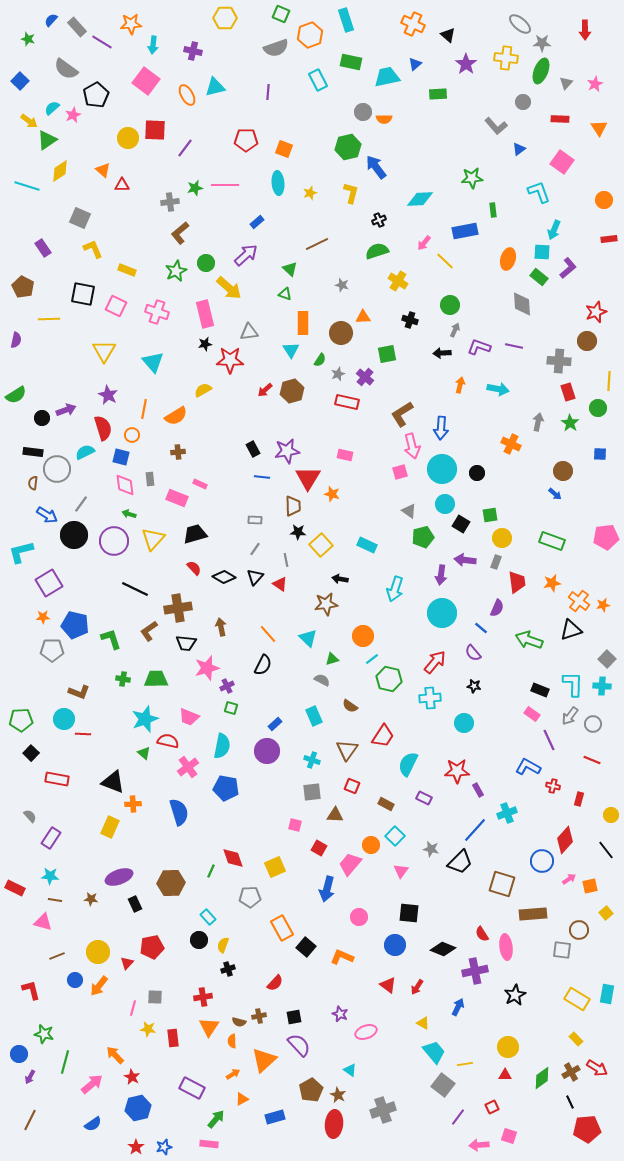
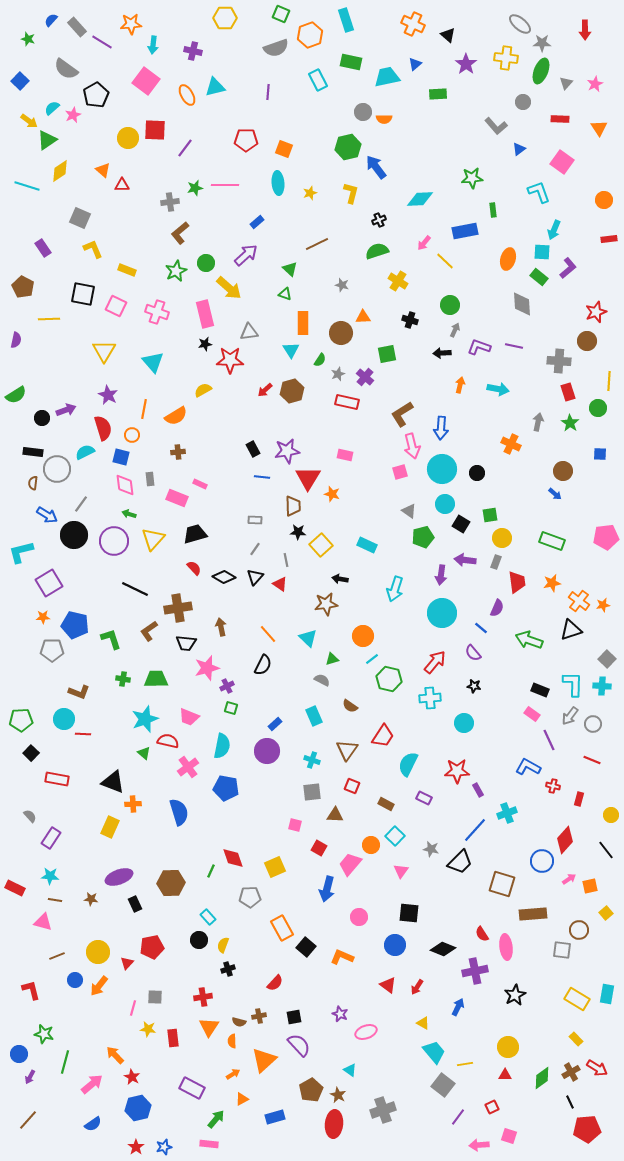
brown line at (30, 1120): moved 2 px left; rotated 15 degrees clockwise
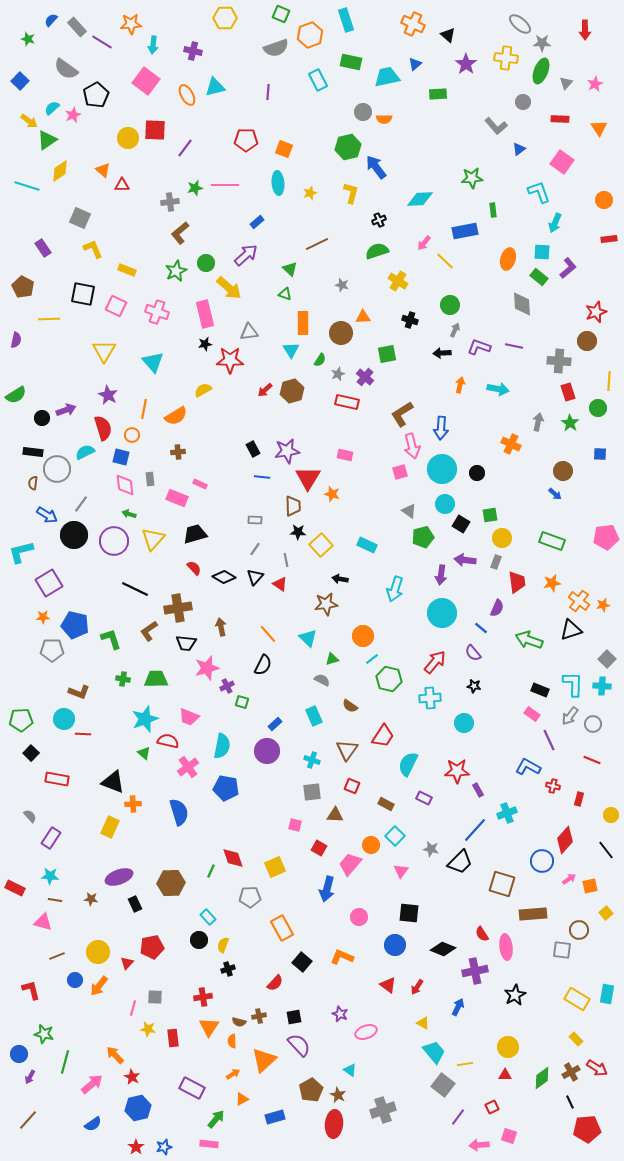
cyan arrow at (554, 230): moved 1 px right, 7 px up
green square at (231, 708): moved 11 px right, 6 px up
black square at (306, 947): moved 4 px left, 15 px down
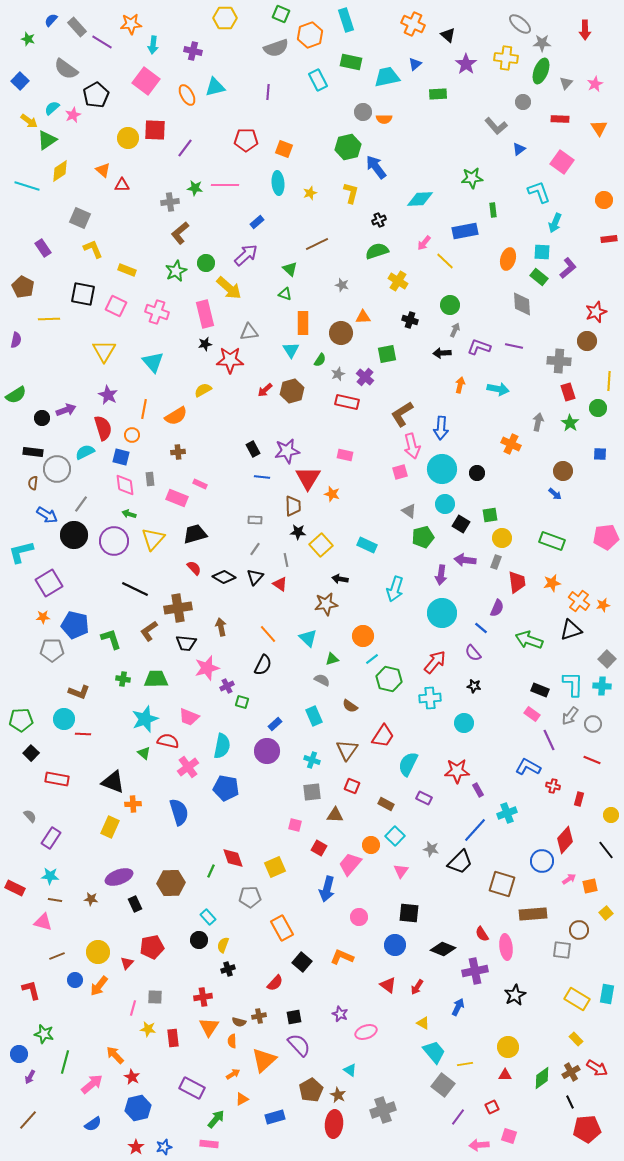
green star at (195, 188): rotated 21 degrees clockwise
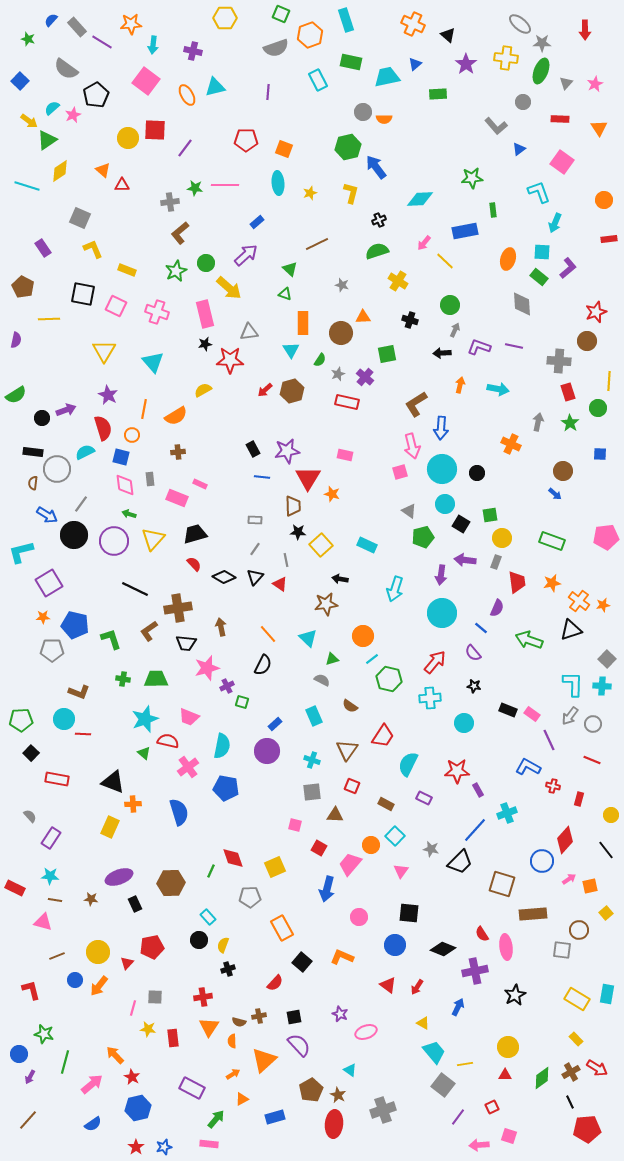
brown L-shape at (402, 414): moved 14 px right, 10 px up
red semicircle at (194, 568): moved 4 px up
black rectangle at (540, 690): moved 32 px left, 20 px down
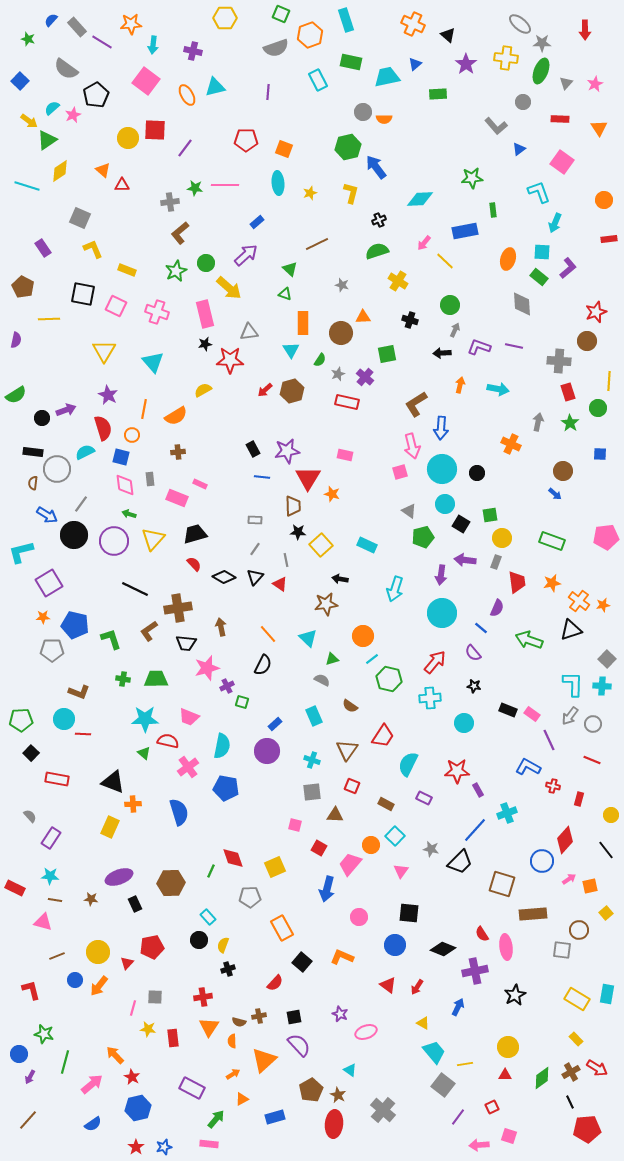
cyan star at (145, 719): rotated 20 degrees clockwise
gray cross at (383, 1110): rotated 30 degrees counterclockwise
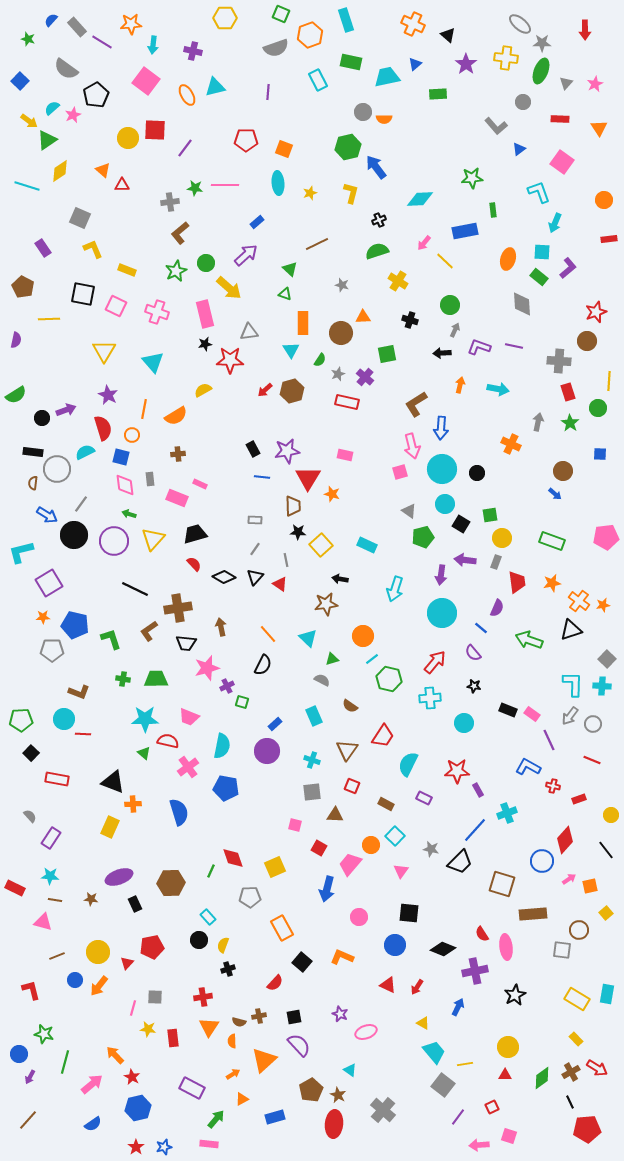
brown cross at (178, 452): moved 2 px down
red rectangle at (579, 799): rotated 56 degrees clockwise
red triangle at (388, 985): rotated 12 degrees counterclockwise
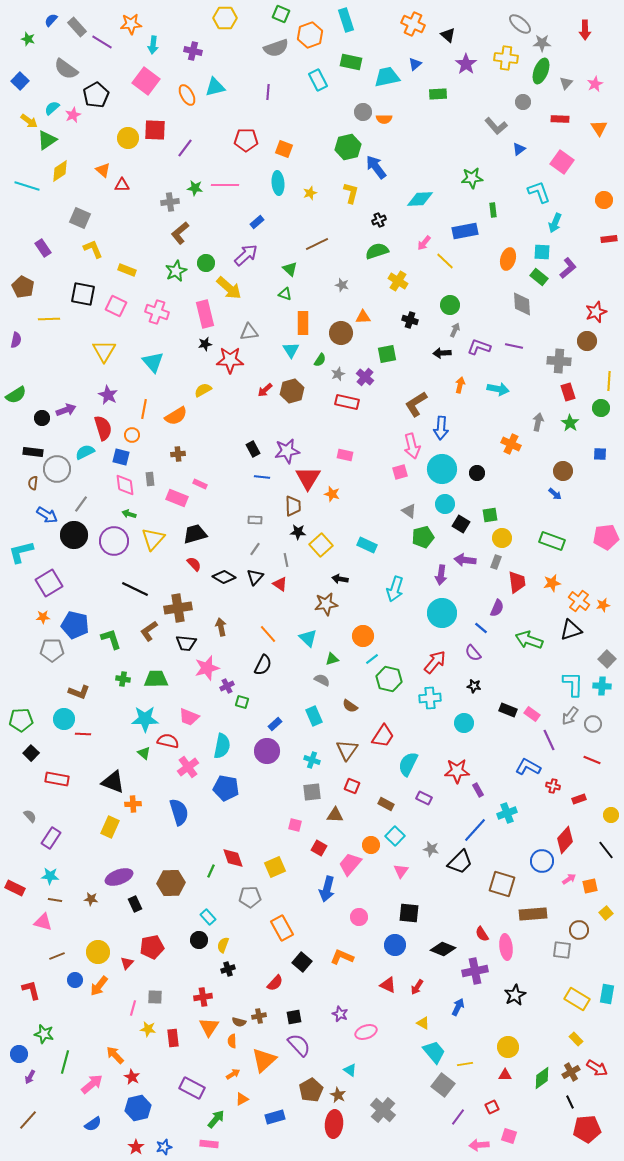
green circle at (598, 408): moved 3 px right
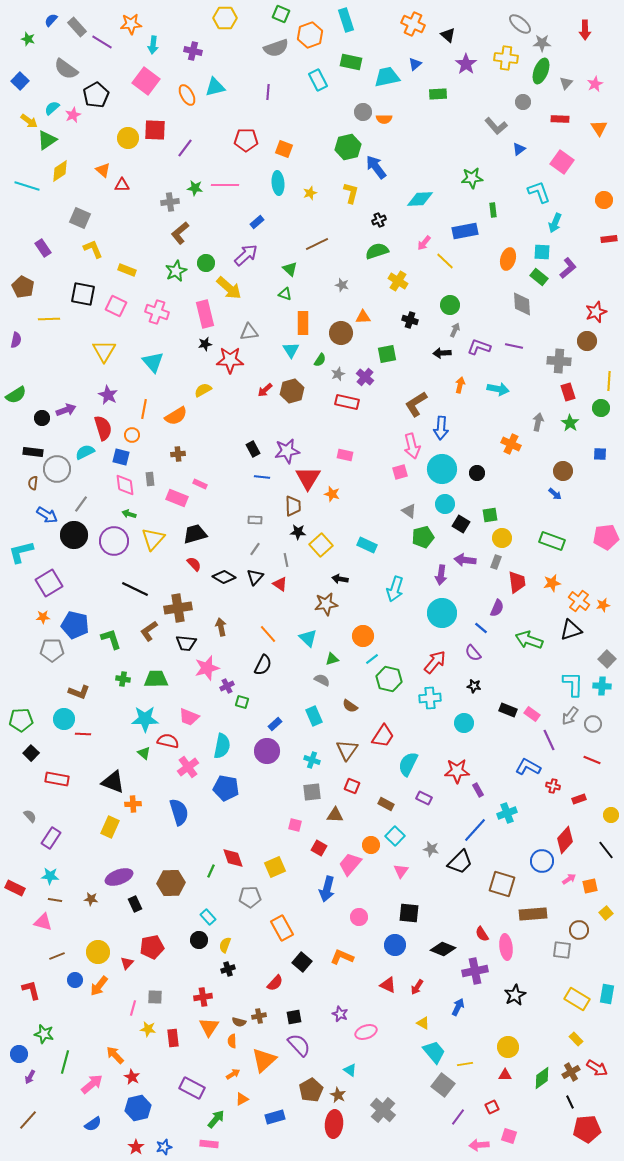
yellow semicircle at (223, 945): moved 2 px right
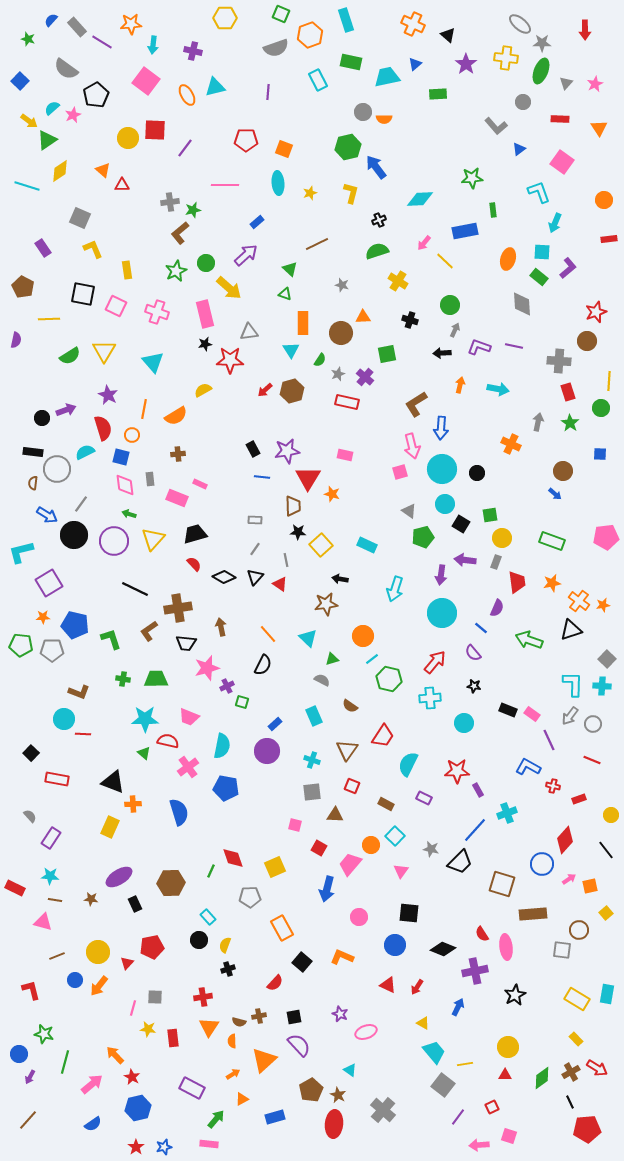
green star at (195, 188): moved 2 px left, 22 px down; rotated 21 degrees counterclockwise
yellow rectangle at (127, 270): rotated 60 degrees clockwise
green semicircle at (16, 395): moved 54 px right, 39 px up
green pentagon at (21, 720): moved 75 px up; rotated 10 degrees clockwise
blue circle at (542, 861): moved 3 px down
purple ellipse at (119, 877): rotated 12 degrees counterclockwise
